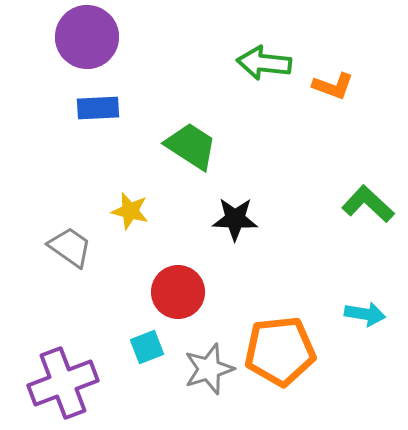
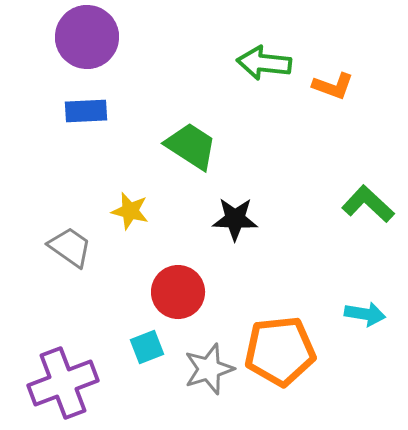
blue rectangle: moved 12 px left, 3 px down
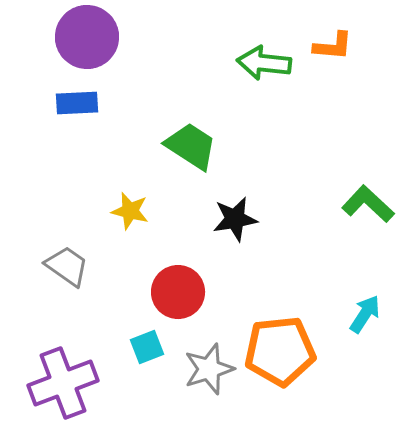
orange L-shape: moved 40 px up; rotated 15 degrees counterclockwise
blue rectangle: moved 9 px left, 8 px up
black star: rotated 12 degrees counterclockwise
gray trapezoid: moved 3 px left, 19 px down
cyan arrow: rotated 66 degrees counterclockwise
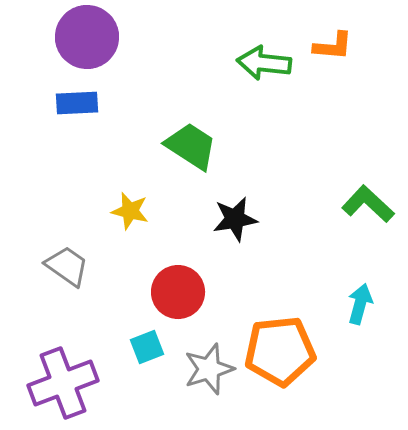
cyan arrow: moved 5 px left, 10 px up; rotated 18 degrees counterclockwise
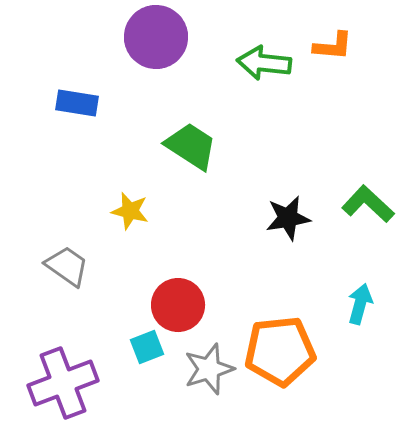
purple circle: moved 69 px right
blue rectangle: rotated 12 degrees clockwise
black star: moved 53 px right, 1 px up
red circle: moved 13 px down
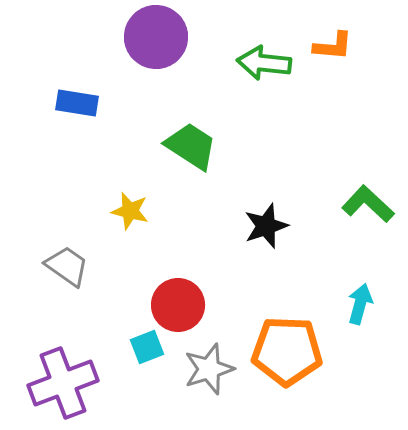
black star: moved 22 px left, 8 px down; rotated 9 degrees counterclockwise
orange pentagon: moved 7 px right; rotated 8 degrees clockwise
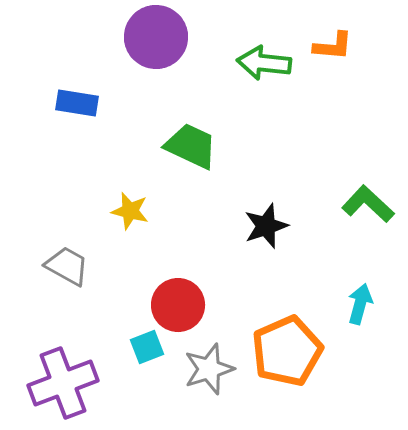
green trapezoid: rotated 8 degrees counterclockwise
gray trapezoid: rotated 6 degrees counterclockwise
orange pentagon: rotated 26 degrees counterclockwise
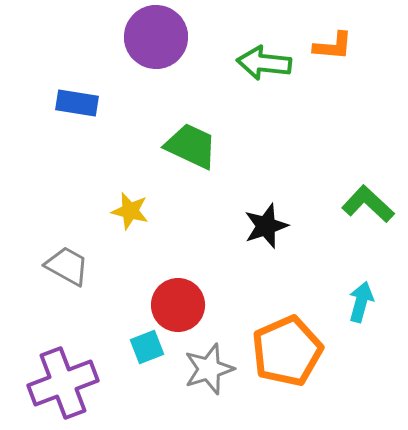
cyan arrow: moved 1 px right, 2 px up
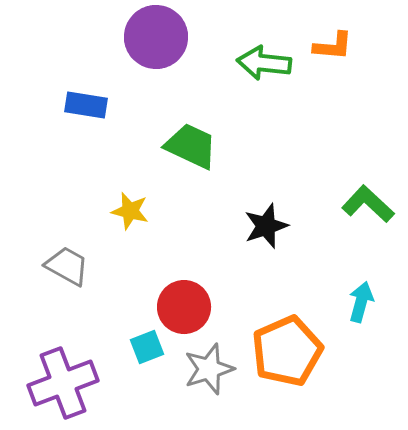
blue rectangle: moved 9 px right, 2 px down
red circle: moved 6 px right, 2 px down
